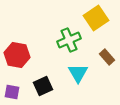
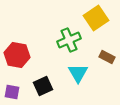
brown rectangle: rotated 21 degrees counterclockwise
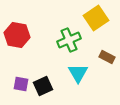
red hexagon: moved 20 px up
purple square: moved 9 px right, 8 px up
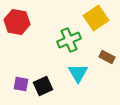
red hexagon: moved 13 px up
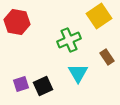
yellow square: moved 3 px right, 2 px up
brown rectangle: rotated 28 degrees clockwise
purple square: rotated 28 degrees counterclockwise
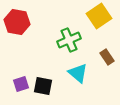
cyan triangle: rotated 20 degrees counterclockwise
black square: rotated 36 degrees clockwise
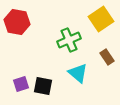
yellow square: moved 2 px right, 3 px down
